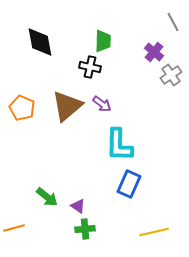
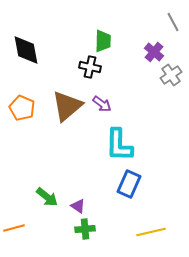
black diamond: moved 14 px left, 8 px down
yellow line: moved 3 px left
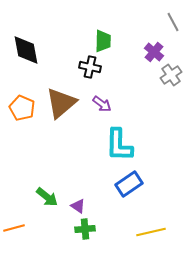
brown triangle: moved 6 px left, 3 px up
blue rectangle: rotated 32 degrees clockwise
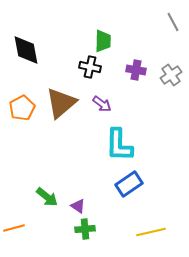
purple cross: moved 18 px left, 18 px down; rotated 30 degrees counterclockwise
orange pentagon: rotated 20 degrees clockwise
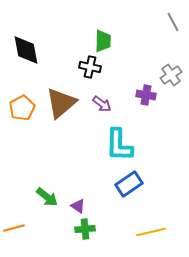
purple cross: moved 10 px right, 25 px down
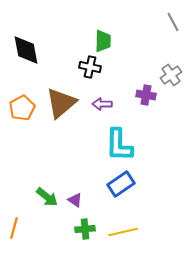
purple arrow: rotated 144 degrees clockwise
blue rectangle: moved 8 px left
purple triangle: moved 3 px left, 6 px up
orange line: rotated 60 degrees counterclockwise
yellow line: moved 28 px left
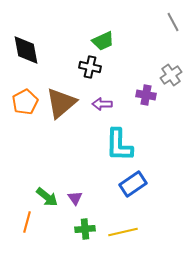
green trapezoid: rotated 65 degrees clockwise
orange pentagon: moved 3 px right, 6 px up
blue rectangle: moved 12 px right
purple triangle: moved 2 px up; rotated 21 degrees clockwise
orange line: moved 13 px right, 6 px up
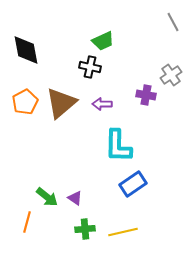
cyan L-shape: moved 1 px left, 1 px down
purple triangle: rotated 21 degrees counterclockwise
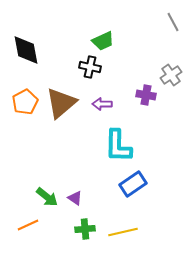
orange line: moved 1 px right, 3 px down; rotated 50 degrees clockwise
